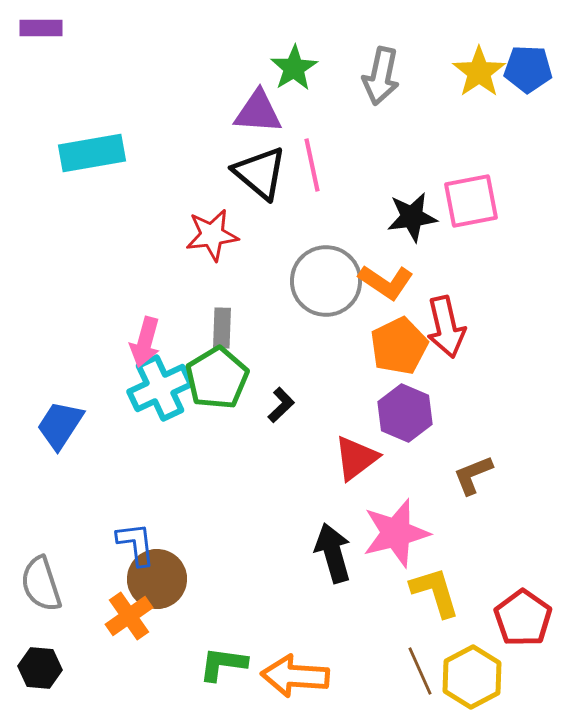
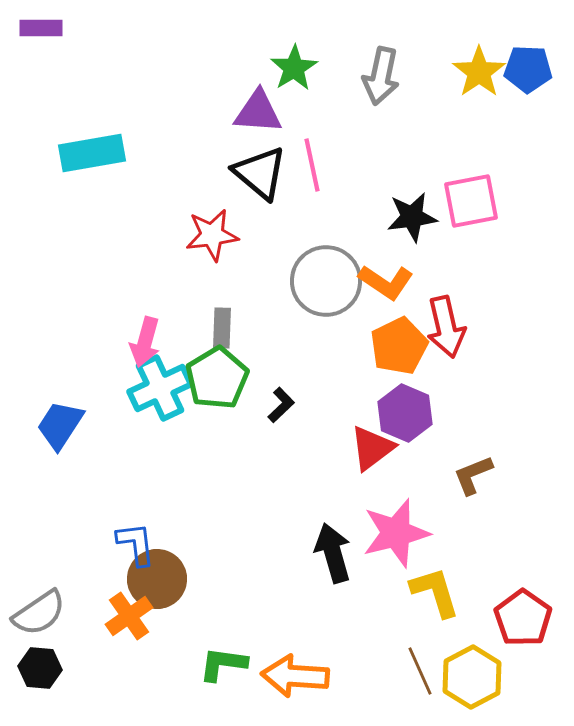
red triangle: moved 16 px right, 10 px up
gray semicircle: moved 2 px left, 29 px down; rotated 106 degrees counterclockwise
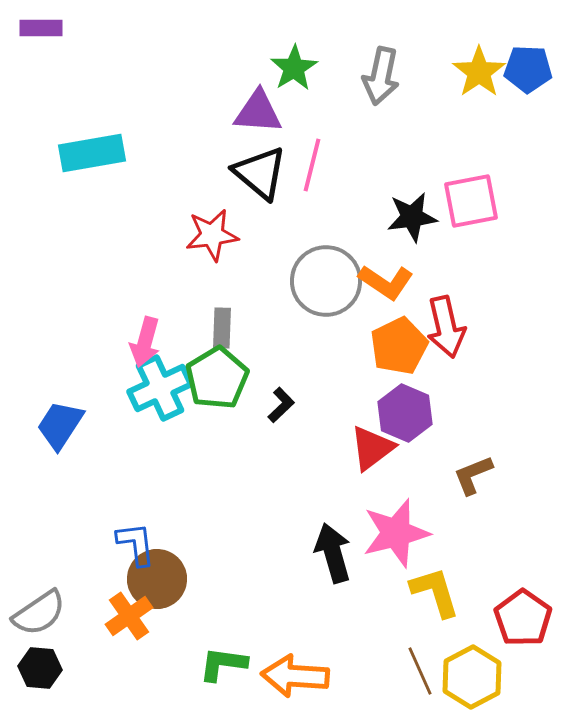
pink line: rotated 26 degrees clockwise
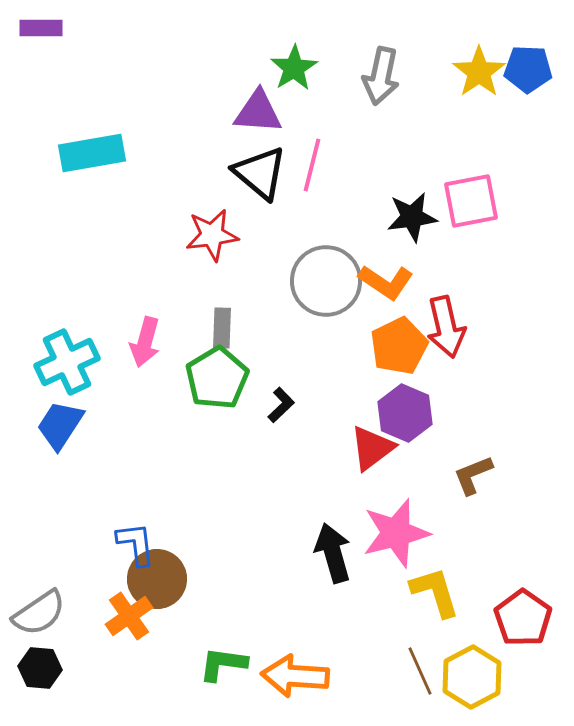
cyan cross: moved 93 px left, 26 px up
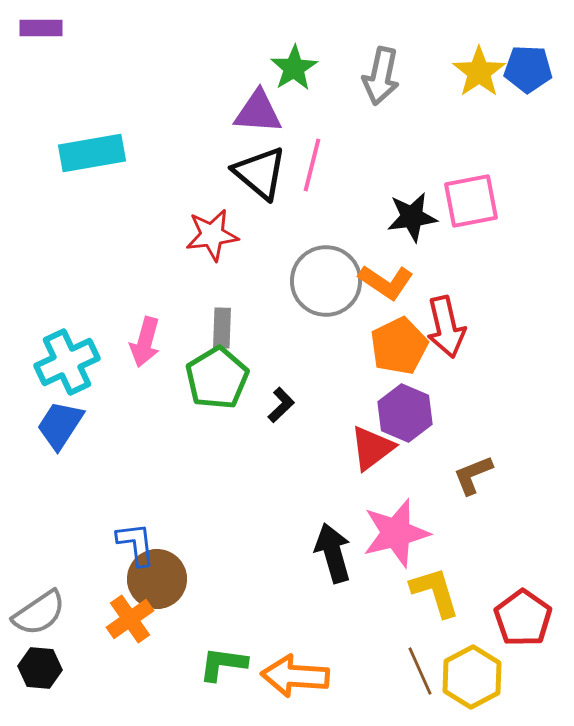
orange cross: moved 1 px right, 3 px down
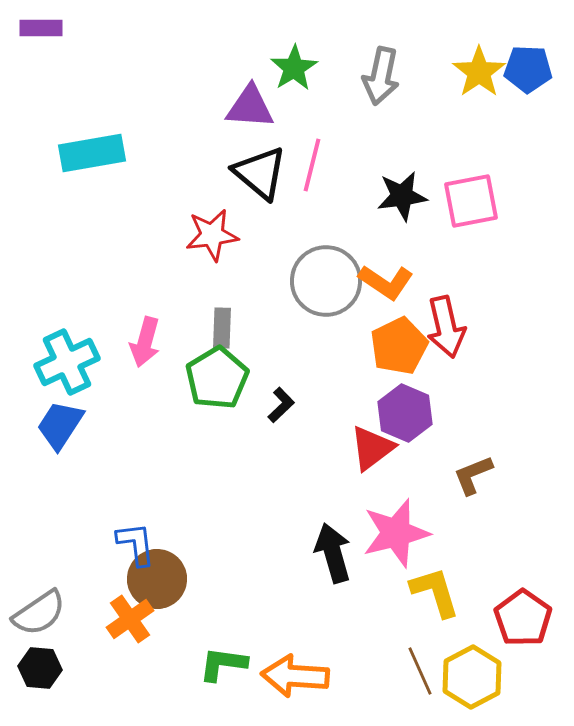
purple triangle: moved 8 px left, 5 px up
black star: moved 10 px left, 21 px up
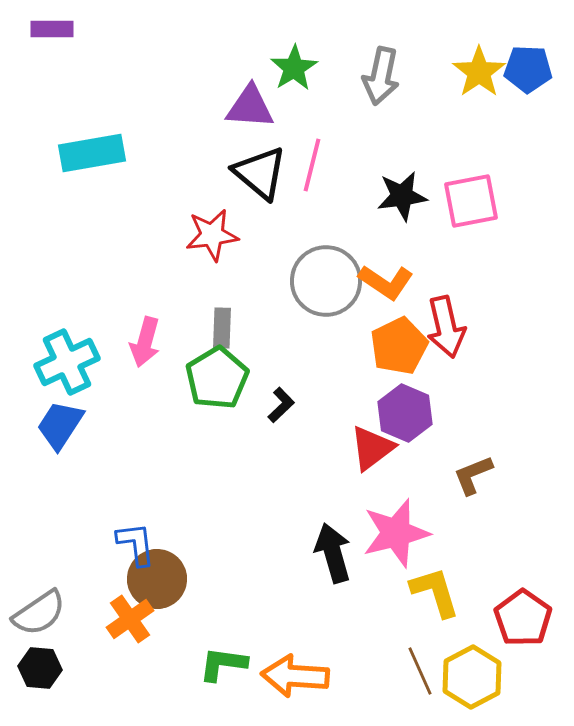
purple rectangle: moved 11 px right, 1 px down
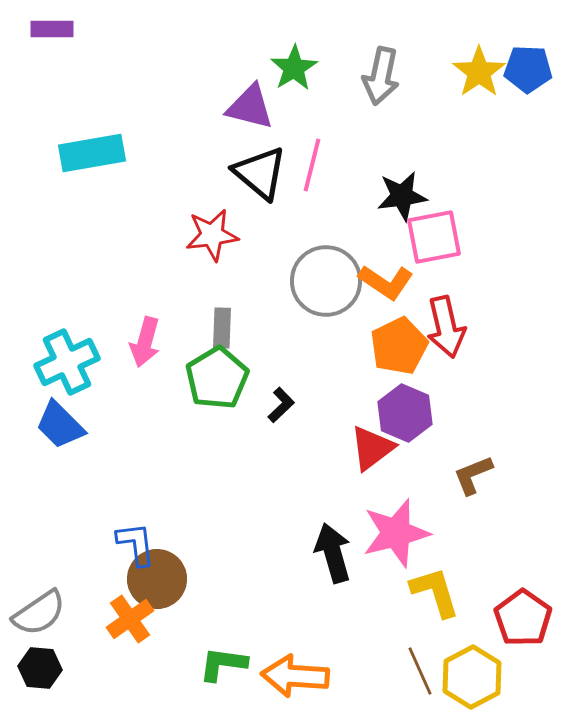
purple triangle: rotated 10 degrees clockwise
pink square: moved 37 px left, 36 px down
blue trapezoid: rotated 78 degrees counterclockwise
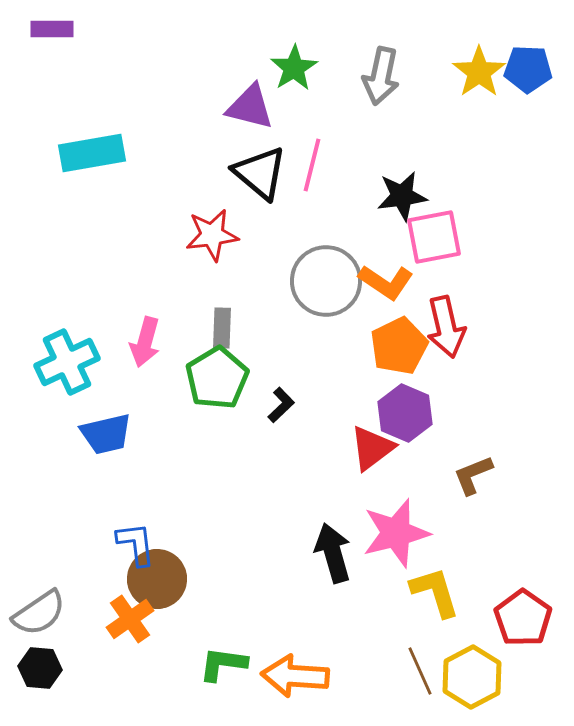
blue trapezoid: moved 46 px right, 9 px down; rotated 58 degrees counterclockwise
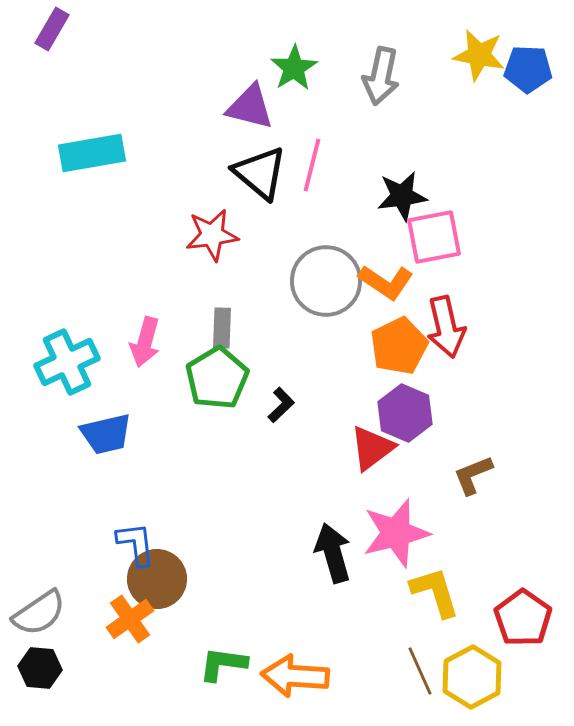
purple rectangle: rotated 60 degrees counterclockwise
yellow star: moved 17 px up; rotated 26 degrees counterclockwise
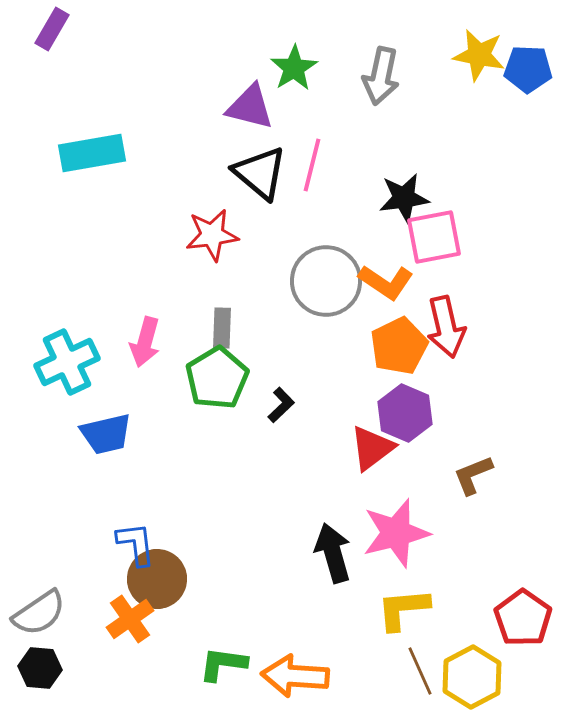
black star: moved 2 px right, 2 px down
yellow L-shape: moved 32 px left, 17 px down; rotated 78 degrees counterclockwise
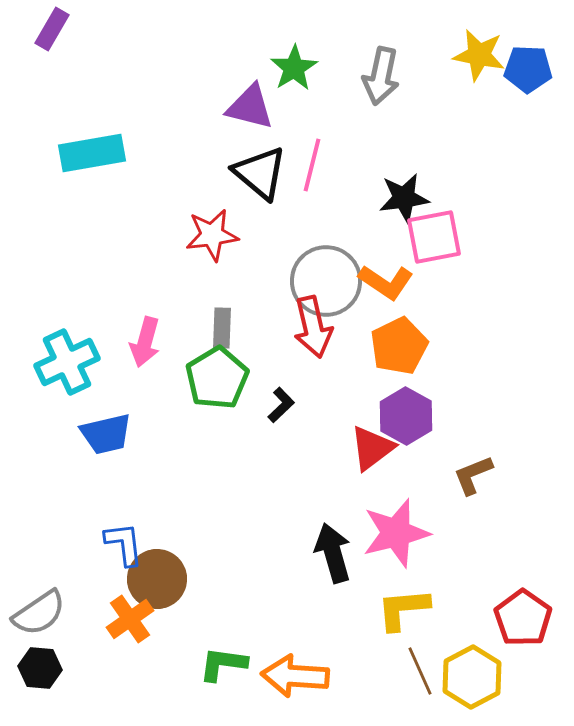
red arrow: moved 133 px left
purple hexagon: moved 1 px right, 3 px down; rotated 6 degrees clockwise
blue L-shape: moved 12 px left
